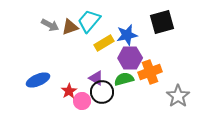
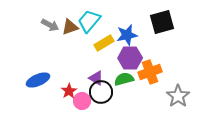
black circle: moved 1 px left
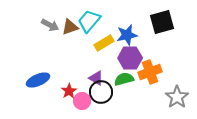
gray star: moved 1 px left, 1 px down
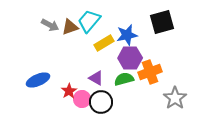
black circle: moved 10 px down
gray star: moved 2 px left, 1 px down
pink circle: moved 2 px up
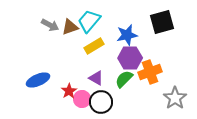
yellow rectangle: moved 10 px left, 3 px down
green semicircle: rotated 30 degrees counterclockwise
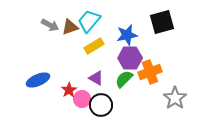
red star: moved 1 px up
black circle: moved 3 px down
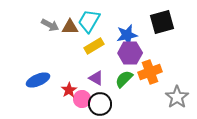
cyan trapezoid: rotated 10 degrees counterclockwise
brown triangle: rotated 18 degrees clockwise
purple hexagon: moved 5 px up
gray star: moved 2 px right, 1 px up
black circle: moved 1 px left, 1 px up
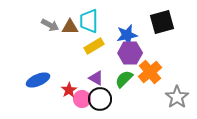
cyan trapezoid: rotated 30 degrees counterclockwise
orange cross: rotated 20 degrees counterclockwise
black circle: moved 5 px up
